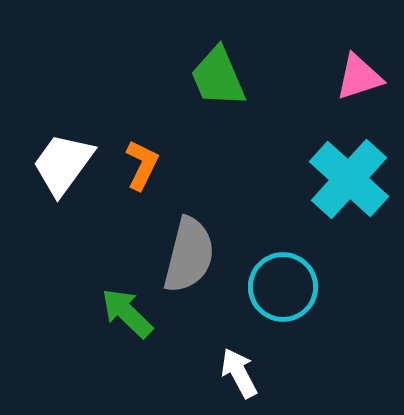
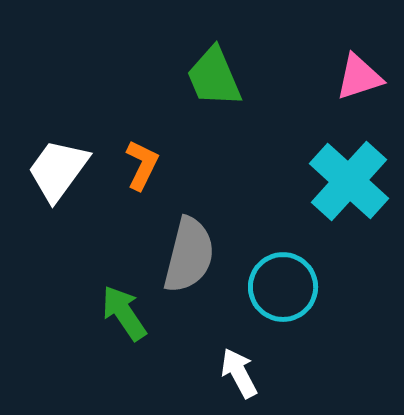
green trapezoid: moved 4 px left
white trapezoid: moved 5 px left, 6 px down
cyan cross: moved 2 px down
green arrow: moved 3 px left; rotated 12 degrees clockwise
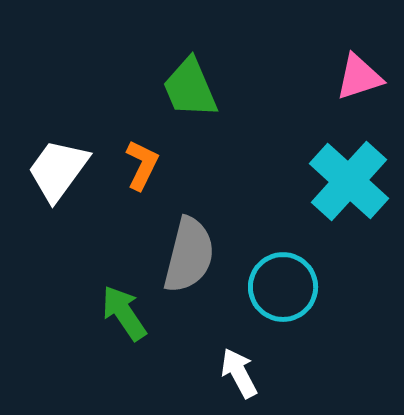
green trapezoid: moved 24 px left, 11 px down
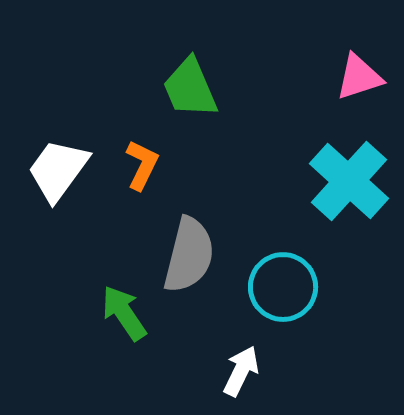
white arrow: moved 2 px right, 2 px up; rotated 54 degrees clockwise
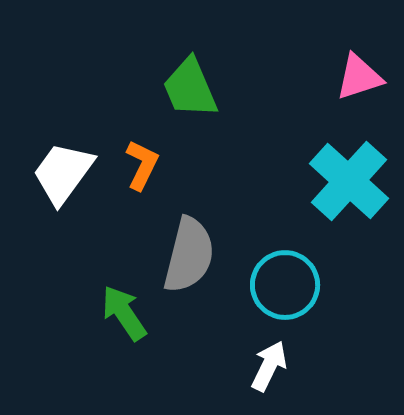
white trapezoid: moved 5 px right, 3 px down
cyan circle: moved 2 px right, 2 px up
white arrow: moved 28 px right, 5 px up
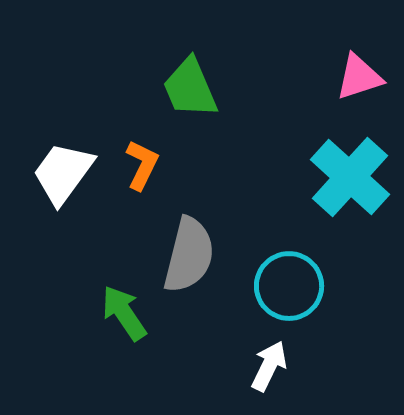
cyan cross: moved 1 px right, 4 px up
cyan circle: moved 4 px right, 1 px down
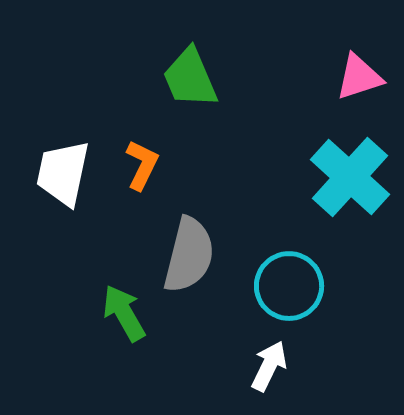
green trapezoid: moved 10 px up
white trapezoid: rotated 24 degrees counterclockwise
green arrow: rotated 4 degrees clockwise
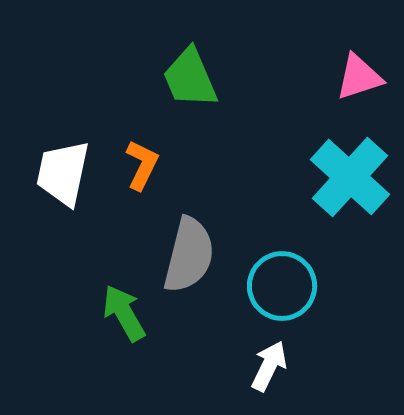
cyan circle: moved 7 px left
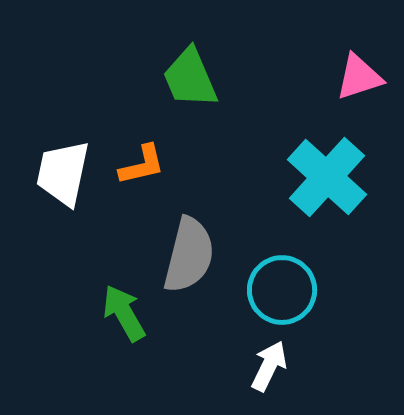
orange L-shape: rotated 51 degrees clockwise
cyan cross: moved 23 px left
cyan circle: moved 4 px down
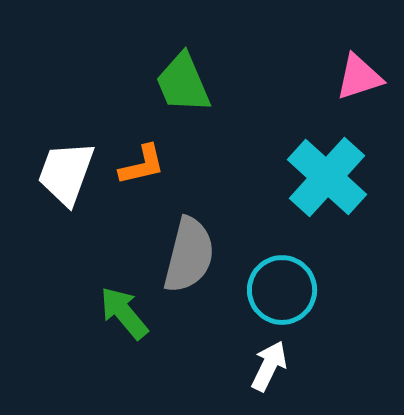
green trapezoid: moved 7 px left, 5 px down
white trapezoid: moved 3 px right; rotated 8 degrees clockwise
green arrow: rotated 10 degrees counterclockwise
